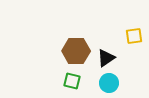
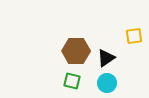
cyan circle: moved 2 px left
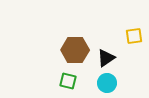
brown hexagon: moved 1 px left, 1 px up
green square: moved 4 px left
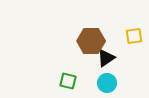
brown hexagon: moved 16 px right, 9 px up
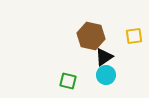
brown hexagon: moved 5 px up; rotated 12 degrees clockwise
black triangle: moved 2 px left, 1 px up
cyan circle: moved 1 px left, 8 px up
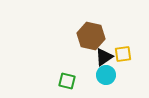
yellow square: moved 11 px left, 18 px down
green square: moved 1 px left
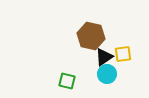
cyan circle: moved 1 px right, 1 px up
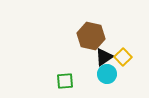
yellow square: moved 3 px down; rotated 36 degrees counterclockwise
green square: moved 2 px left; rotated 18 degrees counterclockwise
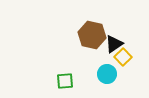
brown hexagon: moved 1 px right, 1 px up
black triangle: moved 10 px right, 13 px up
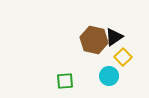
brown hexagon: moved 2 px right, 5 px down
black triangle: moved 7 px up
cyan circle: moved 2 px right, 2 px down
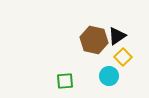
black triangle: moved 3 px right, 1 px up
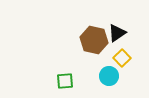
black triangle: moved 3 px up
yellow square: moved 1 px left, 1 px down
